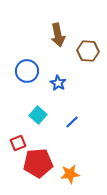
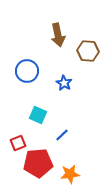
blue star: moved 6 px right
cyan square: rotated 18 degrees counterclockwise
blue line: moved 10 px left, 13 px down
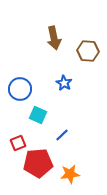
brown arrow: moved 4 px left, 3 px down
blue circle: moved 7 px left, 18 px down
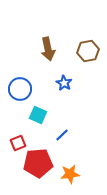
brown arrow: moved 6 px left, 11 px down
brown hexagon: rotated 15 degrees counterclockwise
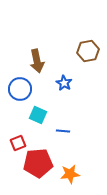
brown arrow: moved 11 px left, 12 px down
blue line: moved 1 px right, 4 px up; rotated 48 degrees clockwise
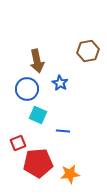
blue star: moved 4 px left
blue circle: moved 7 px right
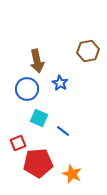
cyan square: moved 1 px right, 3 px down
blue line: rotated 32 degrees clockwise
orange star: moved 2 px right; rotated 30 degrees clockwise
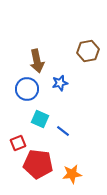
blue star: rotated 28 degrees clockwise
cyan square: moved 1 px right, 1 px down
red pentagon: moved 1 px down; rotated 12 degrees clockwise
orange star: rotated 30 degrees counterclockwise
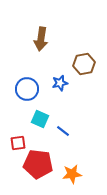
brown hexagon: moved 4 px left, 13 px down
brown arrow: moved 4 px right, 22 px up; rotated 20 degrees clockwise
red square: rotated 14 degrees clockwise
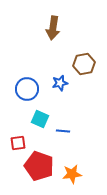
brown arrow: moved 12 px right, 11 px up
blue line: rotated 32 degrees counterclockwise
red pentagon: moved 1 px right, 2 px down; rotated 12 degrees clockwise
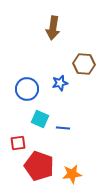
brown hexagon: rotated 15 degrees clockwise
blue line: moved 3 px up
